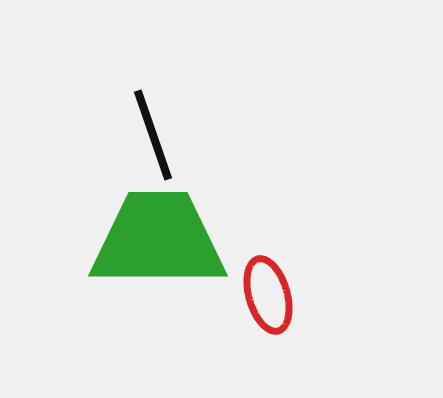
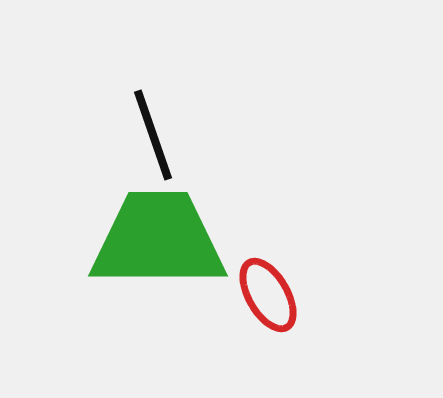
red ellipse: rotated 14 degrees counterclockwise
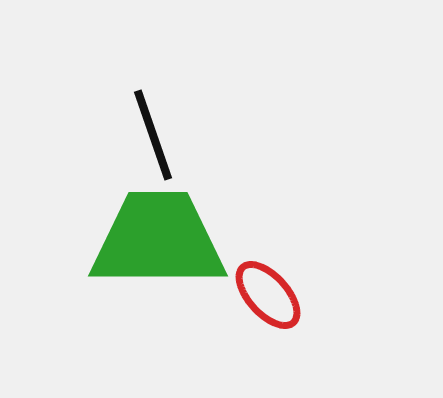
red ellipse: rotated 12 degrees counterclockwise
